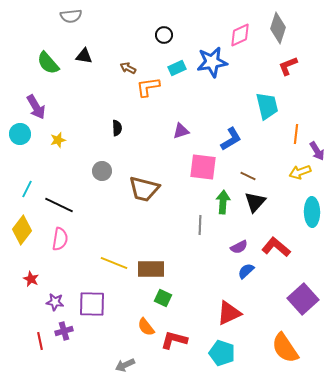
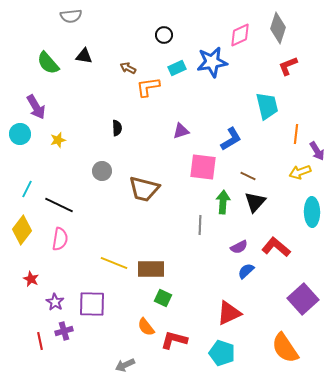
purple star at (55, 302): rotated 24 degrees clockwise
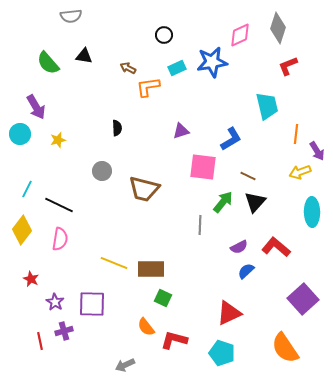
green arrow at (223, 202): rotated 35 degrees clockwise
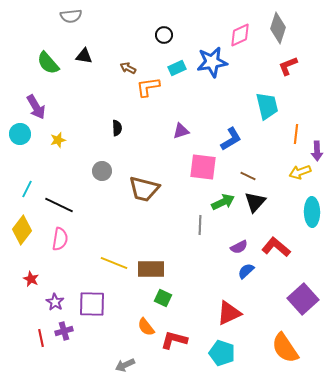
purple arrow at (317, 151): rotated 30 degrees clockwise
green arrow at (223, 202): rotated 25 degrees clockwise
red line at (40, 341): moved 1 px right, 3 px up
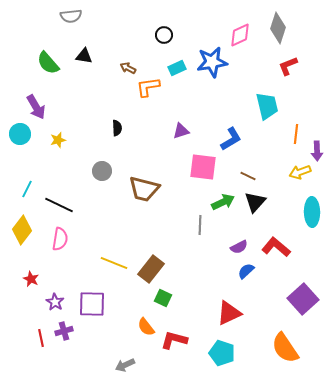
brown rectangle at (151, 269): rotated 52 degrees counterclockwise
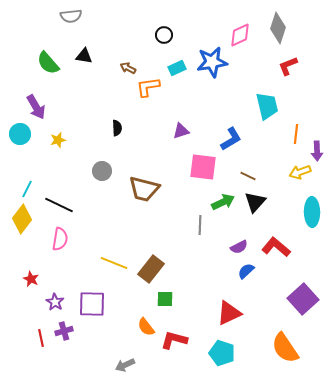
yellow diamond at (22, 230): moved 11 px up
green square at (163, 298): moved 2 px right, 1 px down; rotated 24 degrees counterclockwise
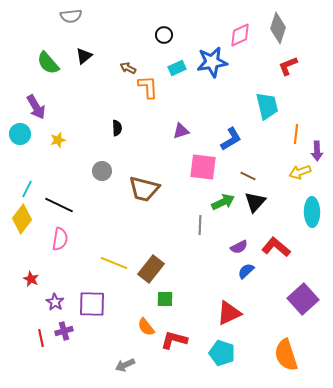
black triangle at (84, 56): rotated 48 degrees counterclockwise
orange L-shape at (148, 87): rotated 95 degrees clockwise
orange semicircle at (285, 348): moved 1 px right, 7 px down; rotated 16 degrees clockwise
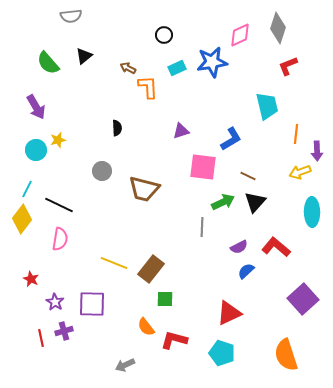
cyan circle at (20, 134): moved 16 px right, 16 px down
gray line at (200, 225): moved 2 px right, 2 px down
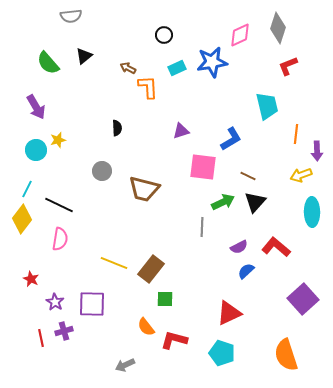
yellow arrow at (300, 172): moved 1 px right, 3 px down
